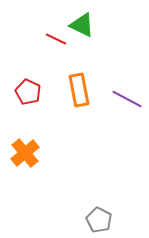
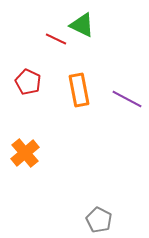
red pentagon: moved 10 px up
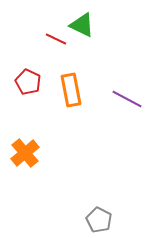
orange rectangle: moved 8 px left
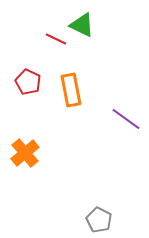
purple line: moved 1 px left, 20 px down; rotated 8 degrees clockwise
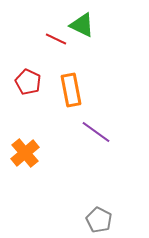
purple line: moved 30 px left, 13 px down
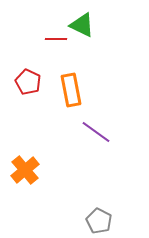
red line: rotated 25 degrees counterclockwise
orange cross: moved 17 px down
gray pentagon: moved 1 px down
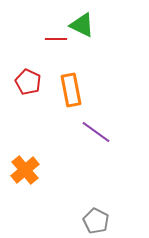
gray pentagon: moved 3 px left
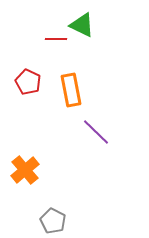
purple line: rotated 8 degrees clockwise
gray pentagon: moved 43 px left
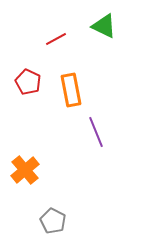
green triangle: moved 22 px right, 1 px down
red line: rotated 30 degrees counterclockwise
purple line: rotated 24 degrees clockwise
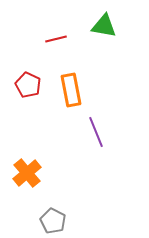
green triangle: rotated 16 degrees counterclockwise
red line: rotated 15 degrees clockwise
red pentagon: moved 3 px down
orange cross: moved 2 px right, 3 px down
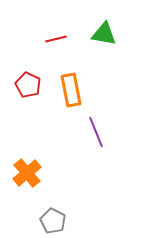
green triangle: moved 8 px down
